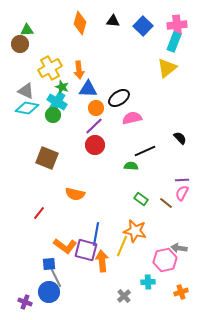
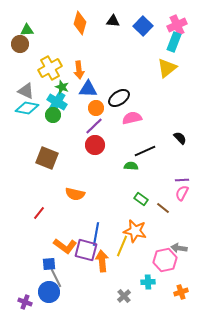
pink cross at (177, 25): rotated 18 degrees counterclockwise
brown line at (166, 203): moved 3 px left, 5 px down
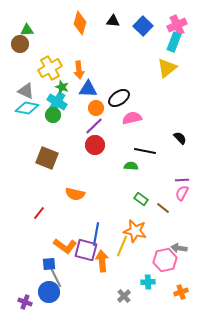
black line at (145, 151): rotated 35 degrees clockwise
